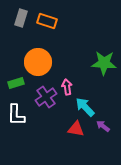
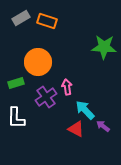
gray rectangle: rotated 42 degrees clockwise
green star: moved 16 px up
cyan arrow: moved 3 px down
white L-shape: moved 3 px down
red triangle: rotated 18 degrees clockwise
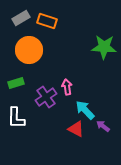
orange circle: moved 9 px left, 12 px up
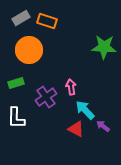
pink arrow: moved 4 px right
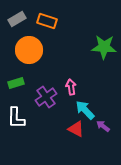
gray rectangle: moved 4 px left, 1 px down
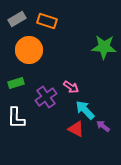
pink arrow: rotated 133 degrees clockwise
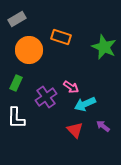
orange rectangle: moved 14 px right, 16 px down
green star: rotated 20 degrees clockwise
green rectangle: rotated 49 degrees counterclockwise
cyan arrow: moved 6 px up; rotated 70 degrees counterclockwise
red triangle: moved 1 px left, 1 px down; rotated 18 degrees clockwise
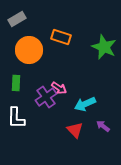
green rectangle: rotated 21 degrees counterclockwise
pink arrow: moved 12 px left, 1 px down
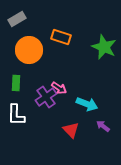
cyan arrow: moved 2 px right; rotated 135 degrees counterclockwise
white L-shape: moved 3 px up
red triangle: moved 4 px left
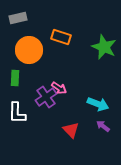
gray rectangle: moved 1 px right, 1 px up; rotated 18 degrees clockwise
green rectangle: moved 1 px left, 5 px up
cyan arrow: moved 11 px right
white L-shape: moved 1 px right, 2 px up
